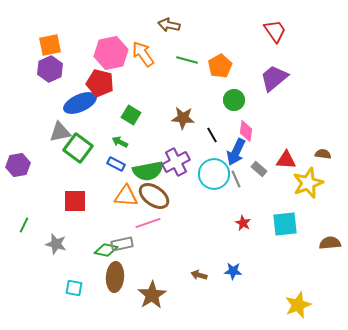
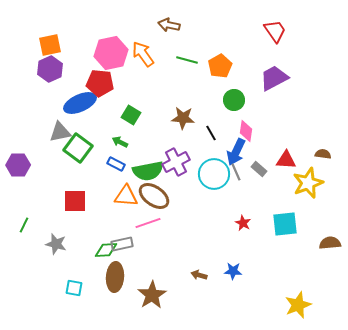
purple trapezoid at (274, 78): rotated 12 degrees clockwise
red pentagon at (100, 83): rotated 8 degrees counterclockwise
black line at (212, 135): moved 1 px left, 2 px up
purple hexagon at (18, 165): rotated 10 degrees clockwise
gray line at (236, 179): moved 7 px up
green diamond at (106, 250): rotated 15 degrees counterclockwise
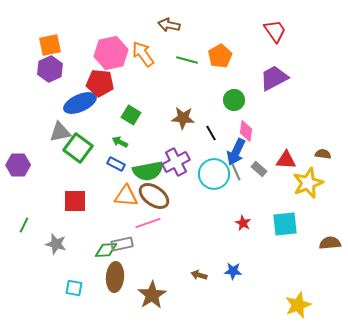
orange pentagon at (220, 66): moved 10 px up
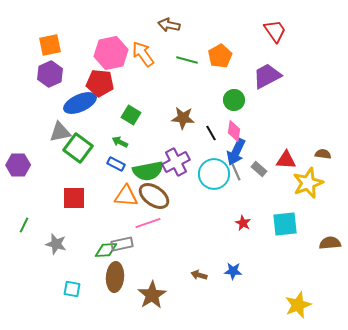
purple hexagon at (50, 69): moved 5 px down
purple trapezoid at (274, 78): moved 7 px left, 2 px up
pink diamond at (246, 131): moved 12 px left
red square at (75, 201): moved 1 px left, 3 px up
cyan square at (74, 288): moved 2 px left, 1 px down
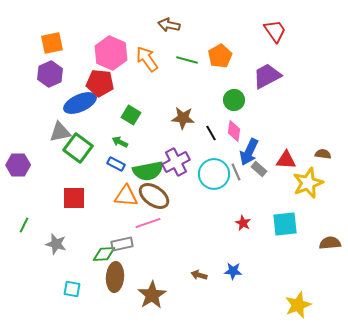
orange square at (50, 45): moved 2 px right, 2 px up
pink hexagon at (111, 53): rotated 24 degrees counterclockwise
orange arrow at (143, 54): moved 4 px right, 5 px down
blue arrow at (236, 152): moved 13 px right
green diamond at (106, 250): moved 2 px left, 4 px down
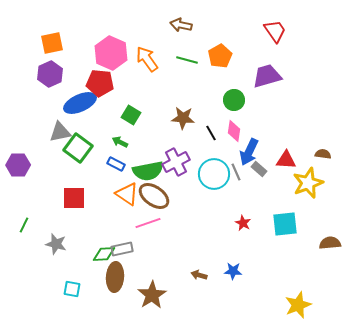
brown arrow at (169, 25): moved 12 px right
purple trapezoid at (267, 76): rotated 12 degrees clockwise
orange triangle at (126, 196): moved 1 px right, 2 px up; rotated 30 degrees clockwise
gray rectangle at (122, 244): moved 5 px down
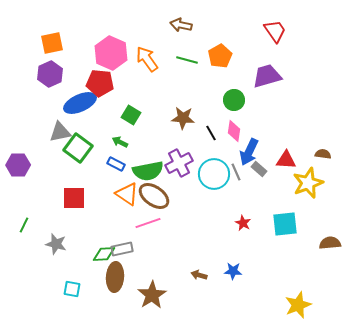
purple cross at (176, 162): moved 3 px right, 1 px down
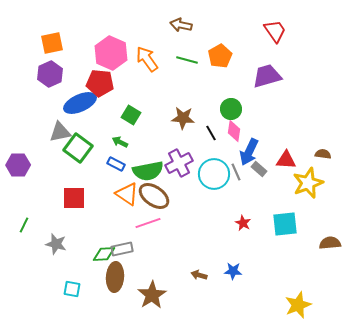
green circle at (234, 100): moved 3 px left, 9 px down
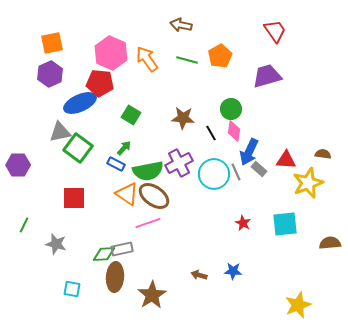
green arrow at (120, 142): moved 4 px right, 6 px down; rotated 105 degrees clockwise
